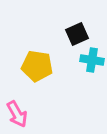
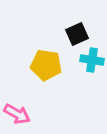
yellow pentagon: moved 9 px right, 1 px up
pink arrow: rotated 32 degrees counterclockwise
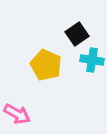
black square: rotated 10 degrees counterclockwise
yellow pentagon: rotated 16 degrees clockwise
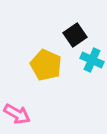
black square: moved 2 px left, 1 px down
cyan cross: rotated 15 degrees clockwise
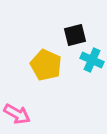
black square: rotated 20 degrees clockwise
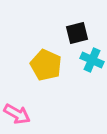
black square: moved 2 px right, 2 px up
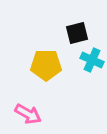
yellow pentagon: rotated 24 degrees counterclockwise
pink arrow: moved 11 px right
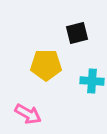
cyan cross: moved 21 px down; rotated 20 degrees counterclockwise
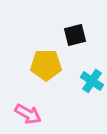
black square: moved 2 px left, 2 px down
cyan cross: rotated 30 degrees clockwise
